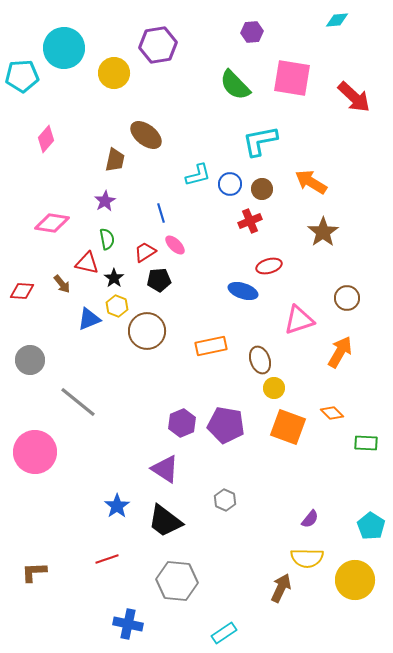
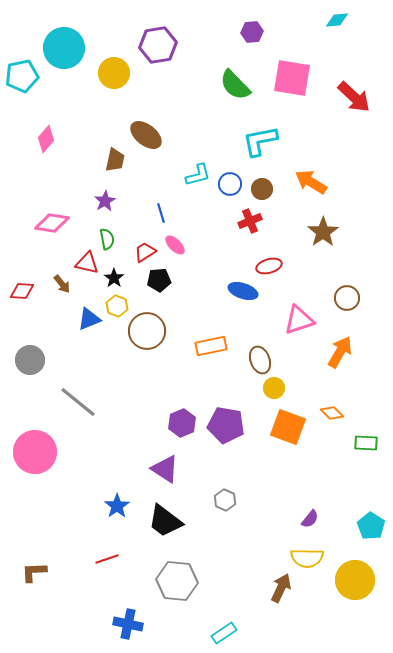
cyan pentagon at (22, 76): rotated 8 degrees counterclockwise
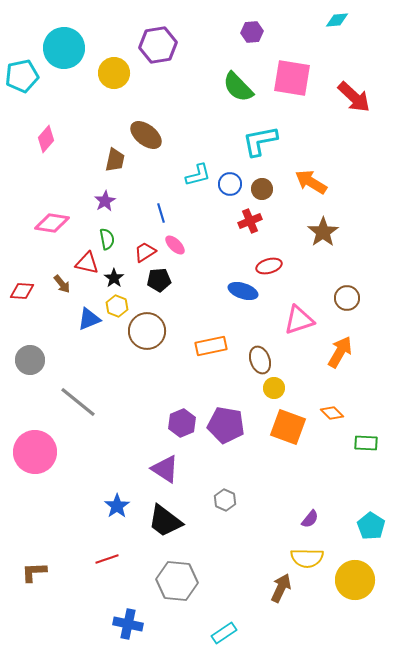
green semicircle at (235, 85): moved 3 px right, 2 px down
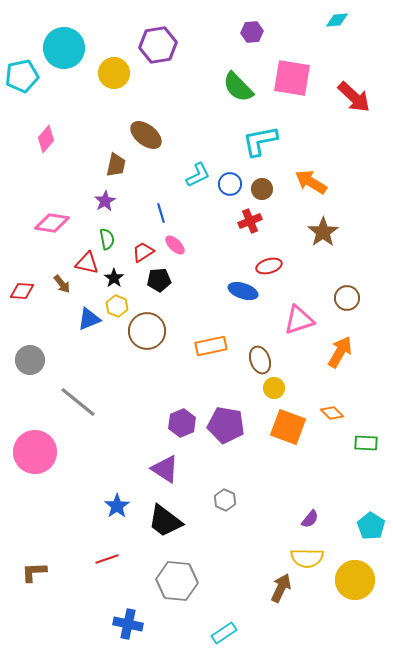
brown trapezoid at (115, 160): moved 1 px right, 5 px down
cyan L-shape at (198, 175): rotated 12 degrees counterclockwise
red trapezoid at (145, 252): moved 2 px left
